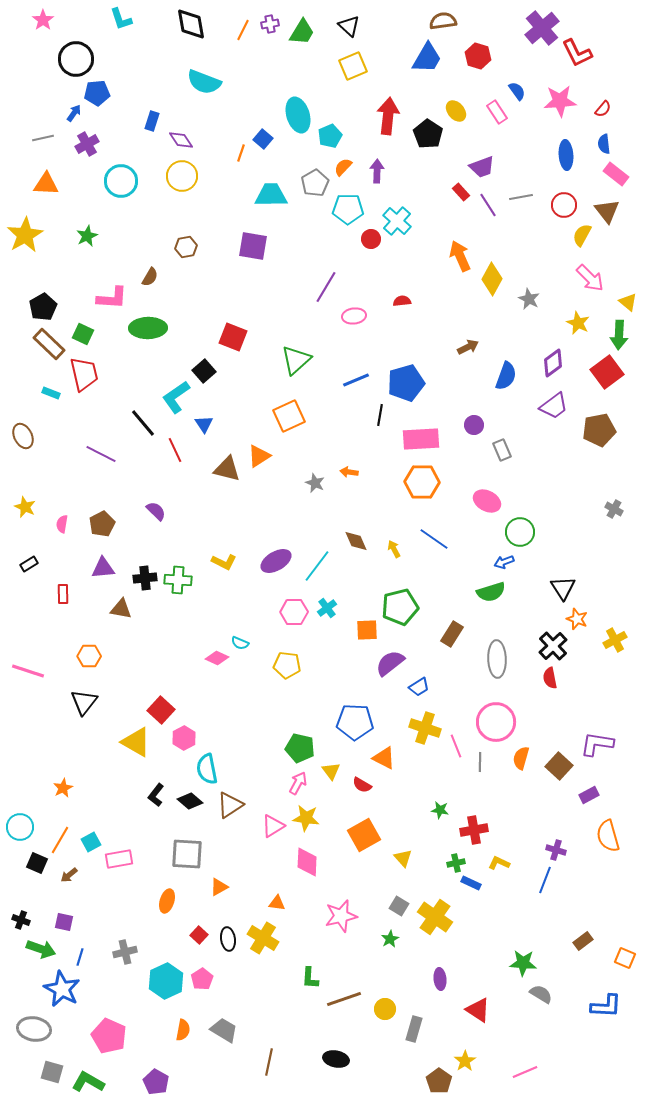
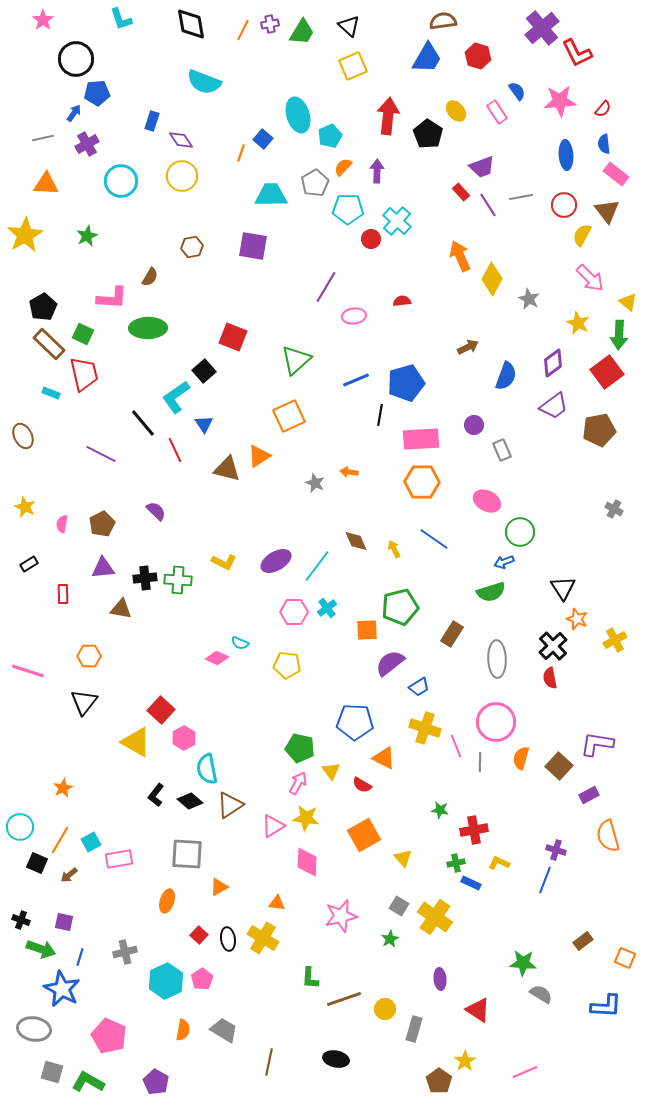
brown hexagon at (186, 247): moved 6 px right
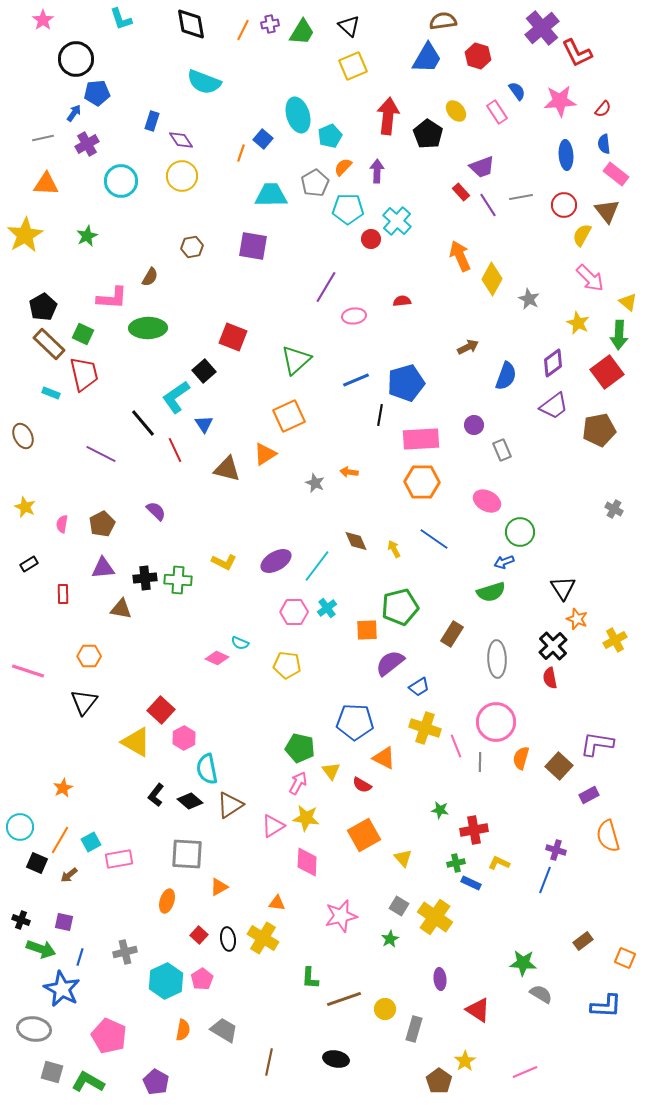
orange triangle at (259, 456): moved 6 px right, 2 px up
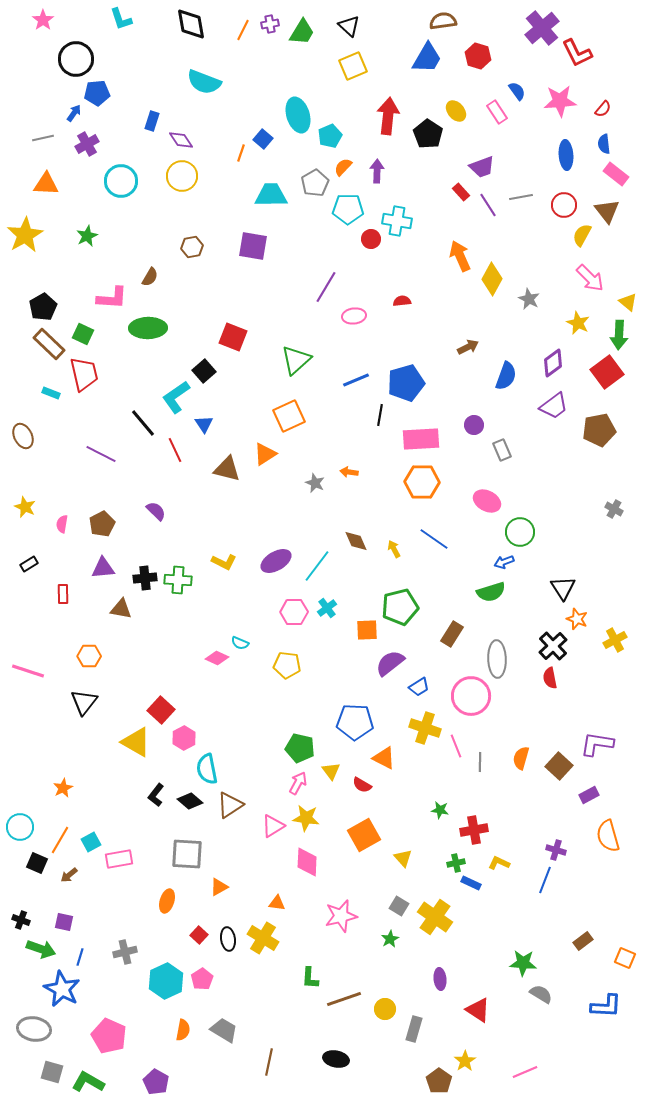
cyan cross at (397, 221): rotated 32 degrees counterclockwise
pink circle at (496, 722): moved 25 px left, 26 px up
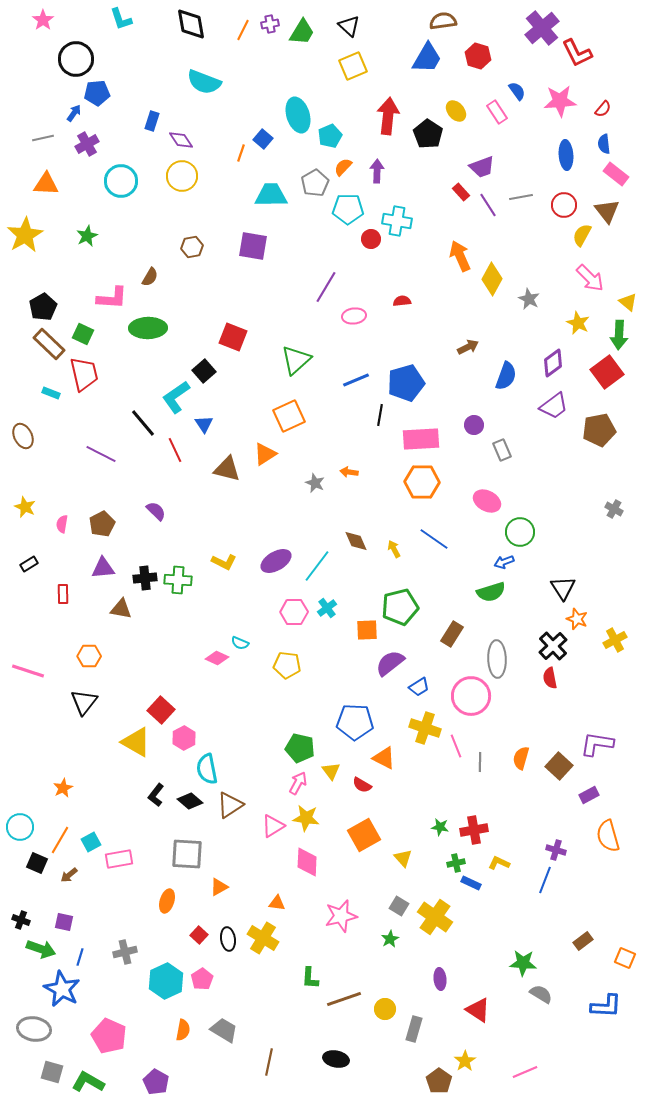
green star at (440, 810): moved 17 px down
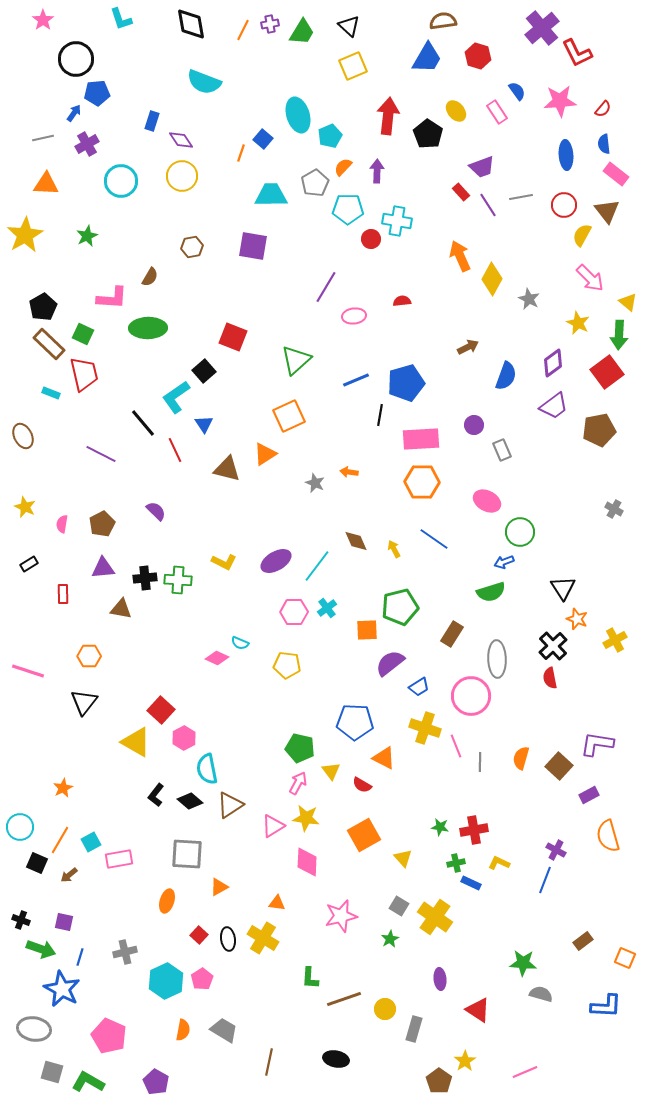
purple cross at (556, 850): rotated 12 degrees clockwise
gray semicircle at (541, 994): rotated 15 degrees counterclockwise
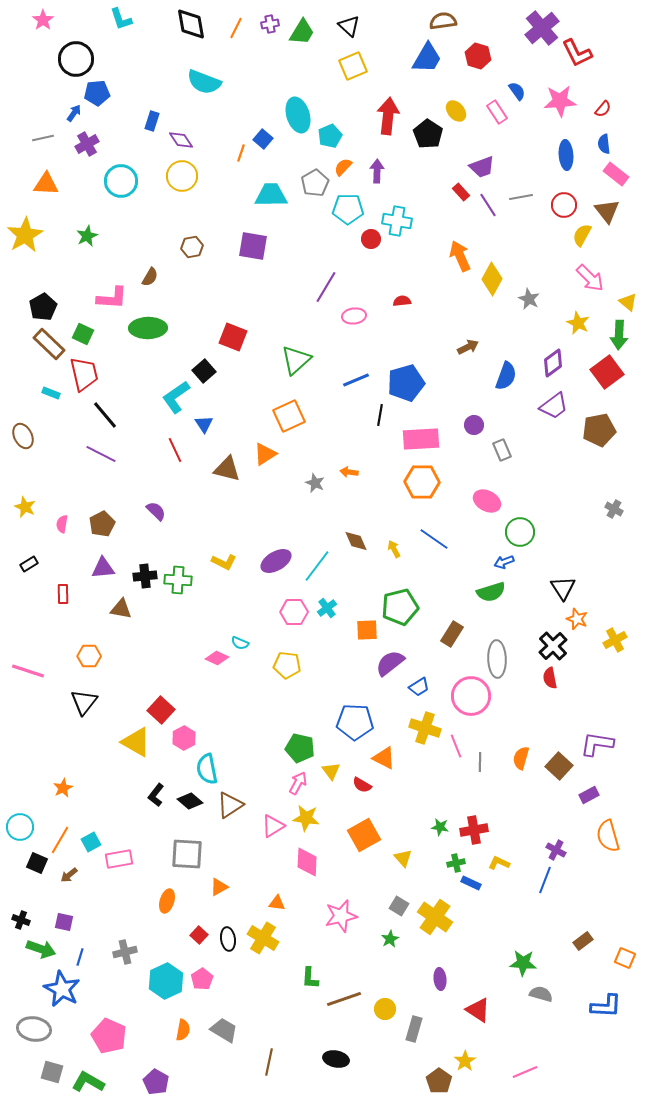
orange line at (243, 30): moved 7 px left, 2 px up
black line at (143, 423): moved 38 px left, 8 px up
black cross at (145, 578): moved 2 px up
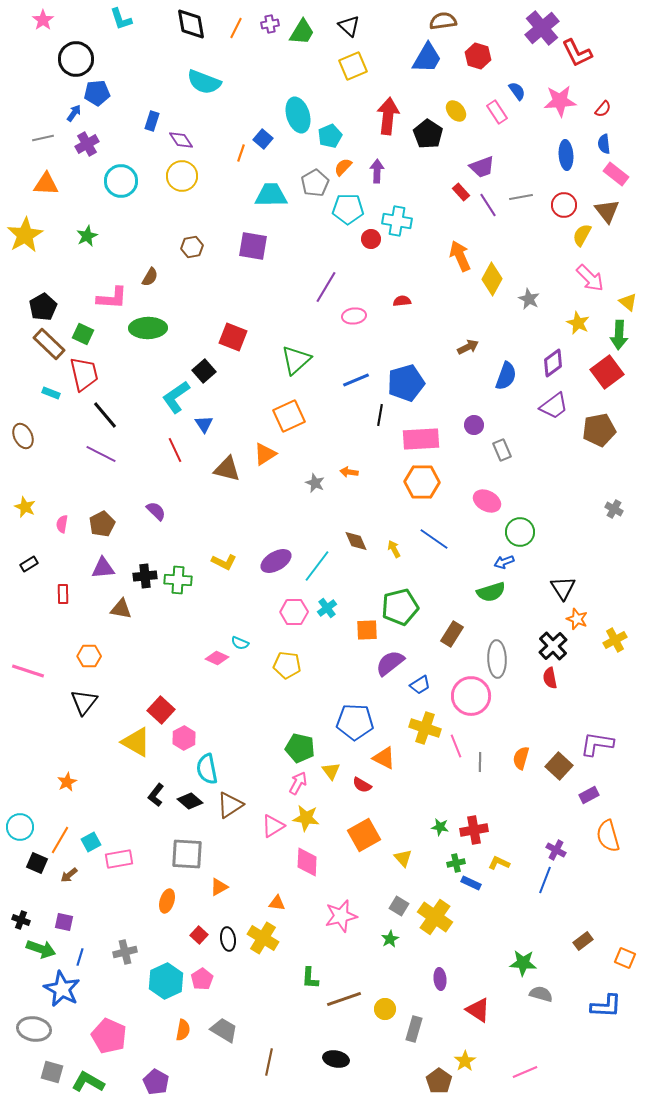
blue trapezoid at (419, 687): moved 1 px right, 2 px up
orange star at (63, 788): moved 4 px right, 6 px up
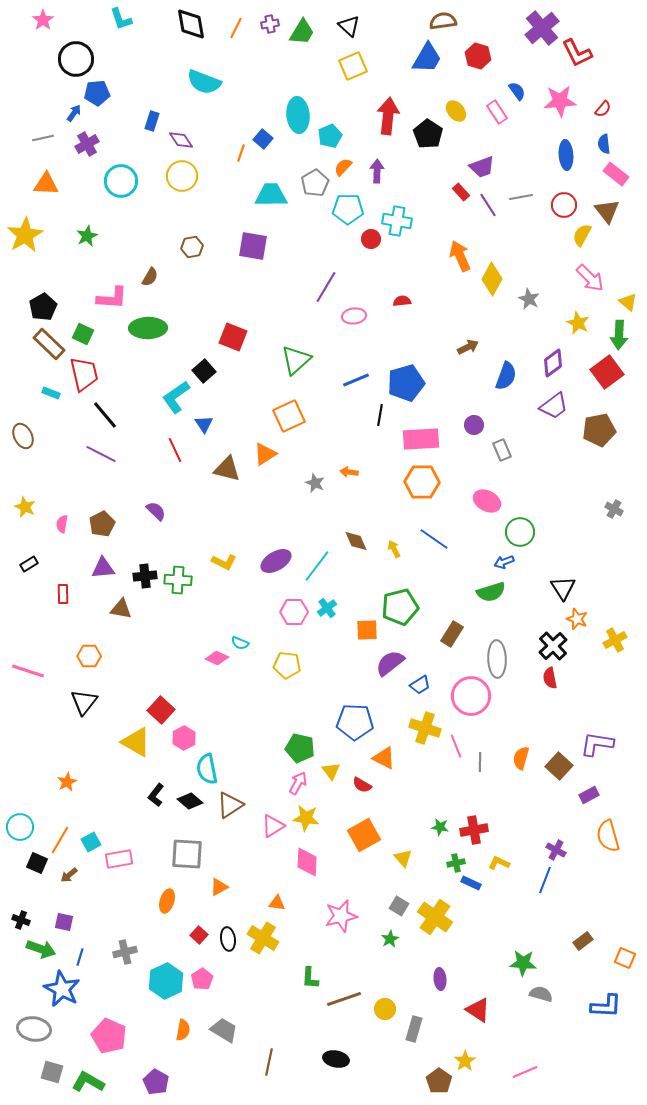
cyan ellipse at (298, 115): rotated 12 degrees clockwise
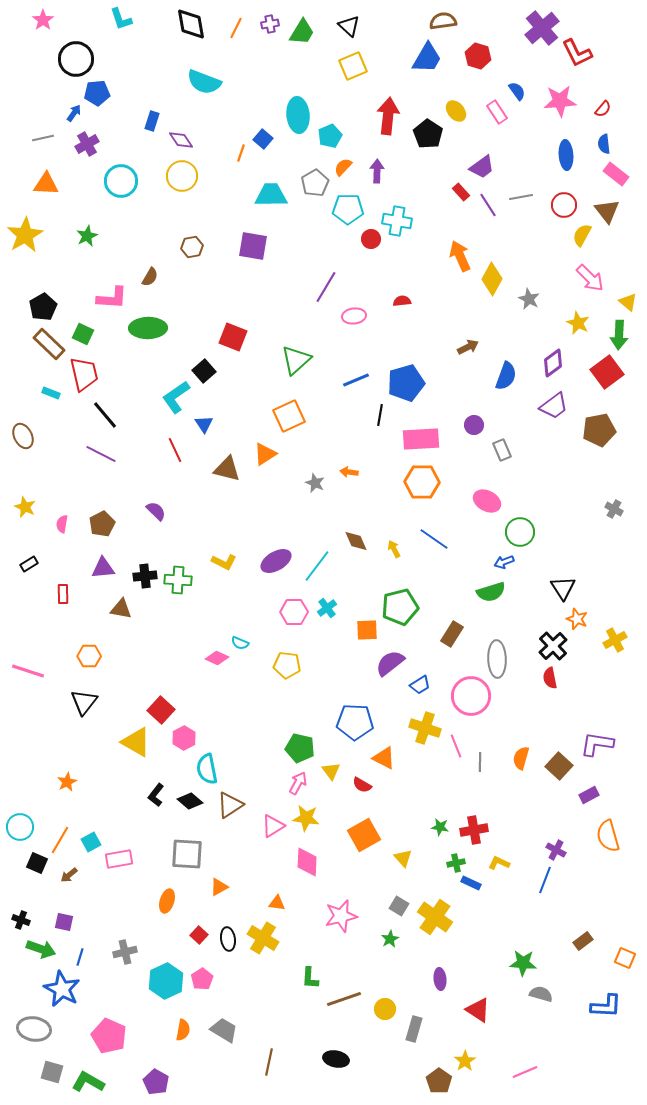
purple trapezoid at (482, 167): rotated 16 degrees counterclockwise
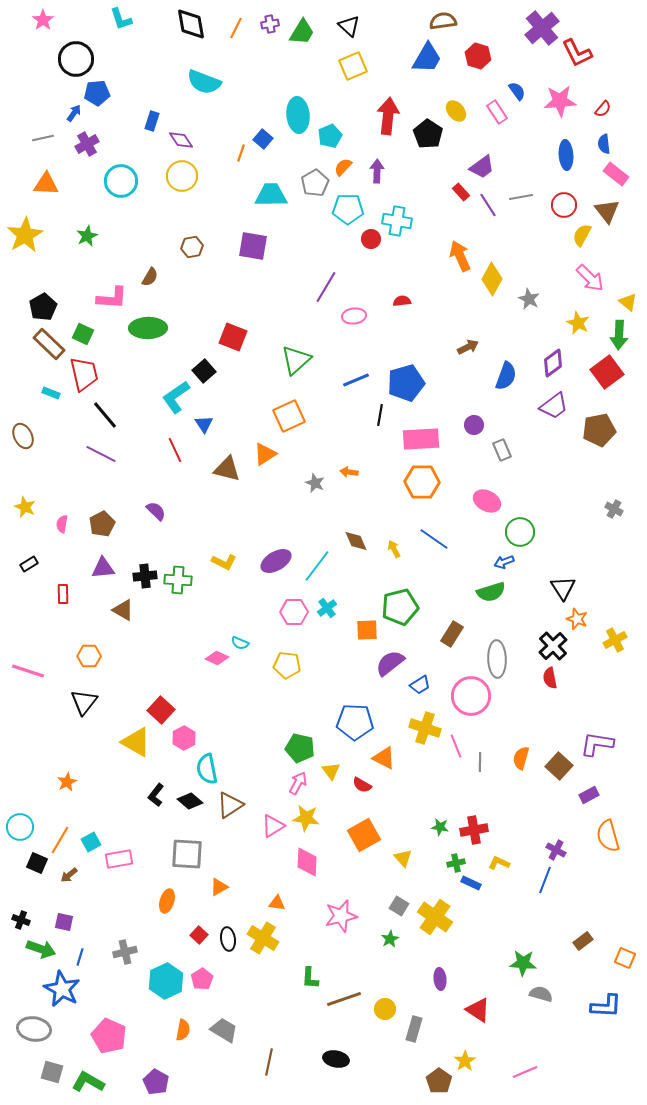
brown triangle at (121, 609): moved 2 px right, 1 px down; rotated 20 degrees clockwise
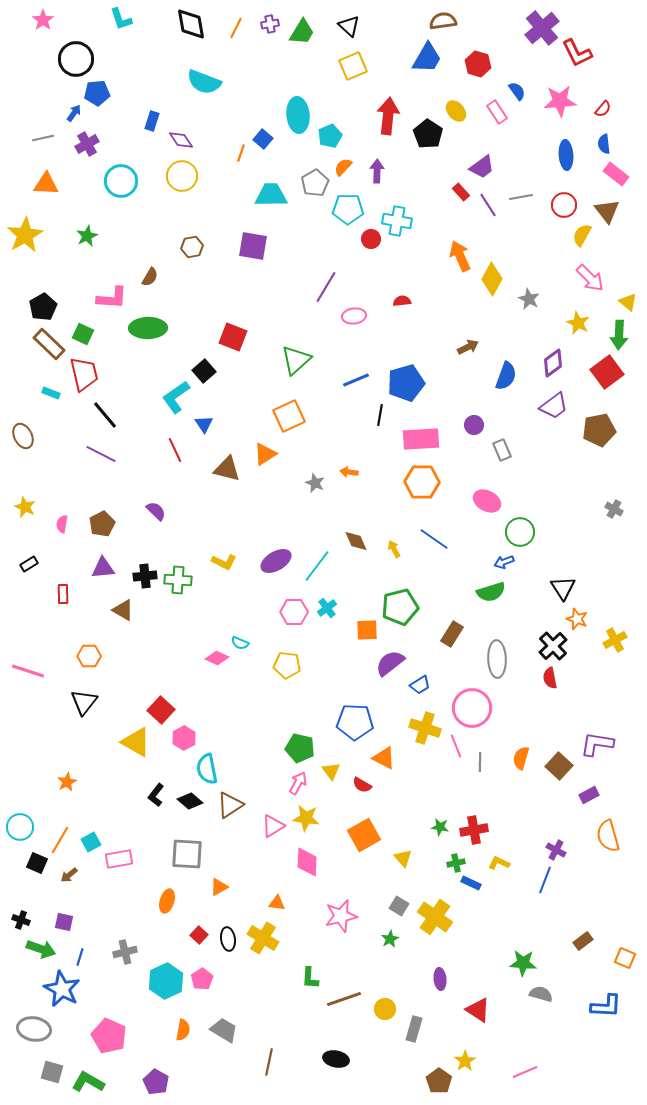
red hexagon at (478, 56): moved 8 px down
pink circle at (471, 696): moved 1 px right, 12 px down
